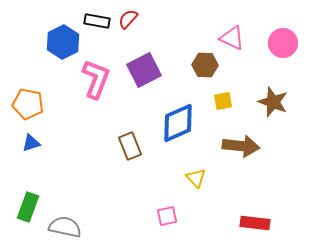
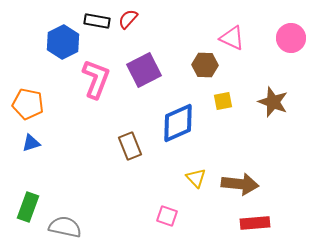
pink circle: moved 8 px right, 5 px up
brown arrow: moved 1 px left, 38 px down
pink square: rotated 30 degrees clockwise
red rectangle: rotated 12 degrees counterclockwise
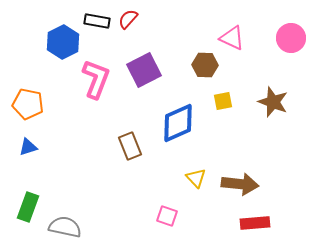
blue triangle: moved 3 px left, 4 px down
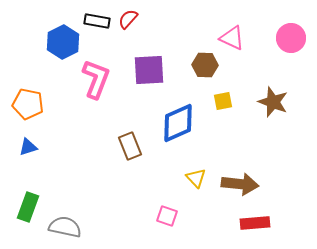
purple square: moved 5 px right; rotated 24 degrees clockwise
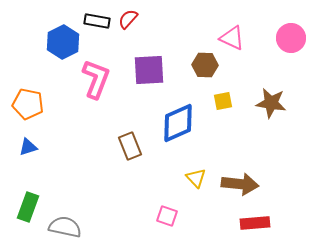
brown star: moved 2 px left, 1 px down; rotated 12 degrees counterclockwise
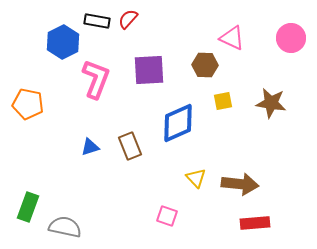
blue triangle: moved 62 px right
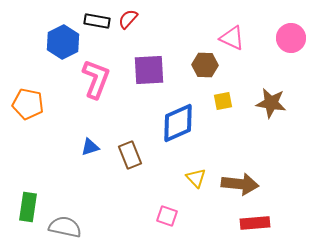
brown rectangle: moved 9 px down
green rectangle: rotated 12 degrees counterclockwise
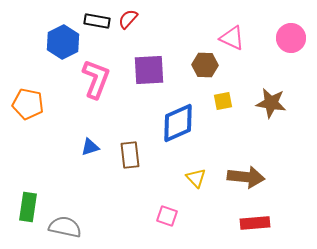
brown rectangle: rotated 16 degrees clockwise
brown arrow: moved 6 px right, 7 px up
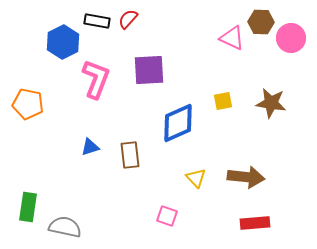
brown hexagon: moved 56 px right, 43 px up
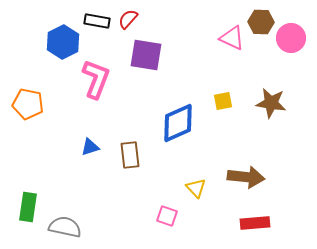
purple square: moved 3 px left, 15 px up; rotated 12 degrees clockwise
yellow triangle: moved 10 px down
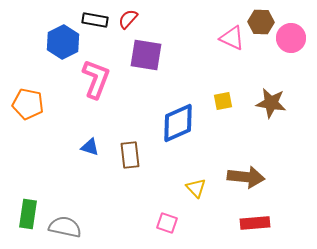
black rectangle: moved 2 px left, 1 px up
blue triangle: rotated 36 degrees clockwise
green rectangle: moved 7 px down
pink square: moved 7 px down
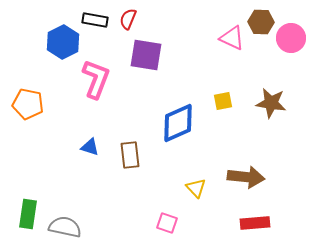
red semicircle: rotated 20 degrees counterclockwise
